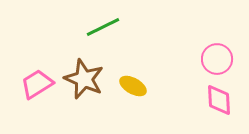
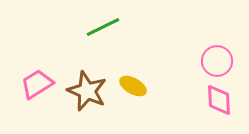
pink circle: moved 2 px down
brown star: moved 3 px right, 12 px down
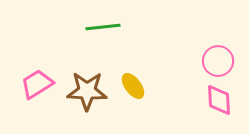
green line: rotated 20 degrees clockwise
pink circle: moved 1 px right
yellow ellipse: rotated 24 degrees clockwise
brown star: rotated 21 degrees counterclockwise
